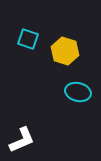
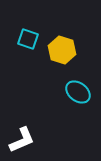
yellow hexagon: moved 3 px left, 1 px up
cyan ellipse: rotated 25 degrees clockwise
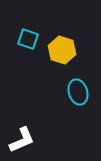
cyan ellipse: rotated 35 degrees clockwise
